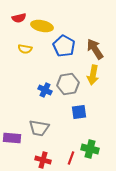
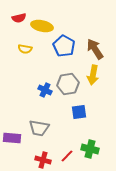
red line: moved 4 px left, 2 px up; rotated 24 degrees clockwise
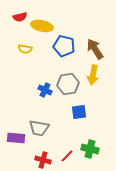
red semicircle: moved 1 px right, 1 px up
blue pentagon: rotated 15 degrees counterclockwise
purple rectangle: moved 4 px right
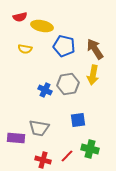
blue square: moved 1 px left, 8 px down
